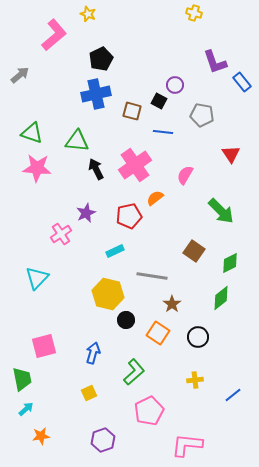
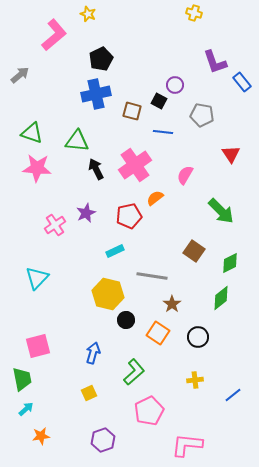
pink cross at (61, 234): moved 6 px left, 9 px up
pink square at (44, 346): moved 6 px left
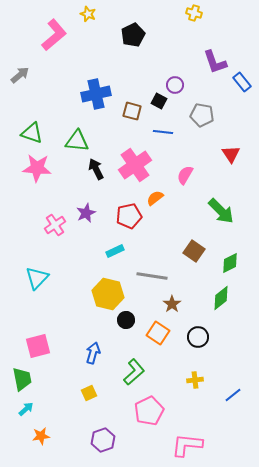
black pentagon at (101, 59): moved 32 px right, 24 px up
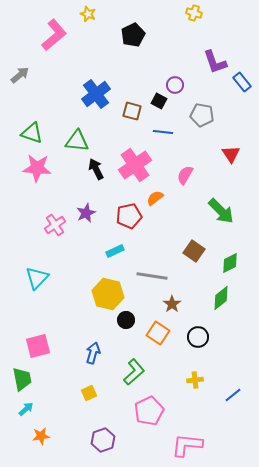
blue cross at (96, 94): rotated 24 degrees counterclockwise
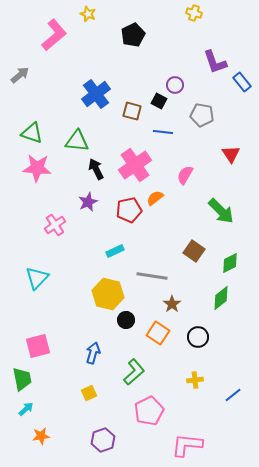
purple star at (86, 213): moved 2 px right, 11 px up
red pentagon at (129, 216): moved 6 px up
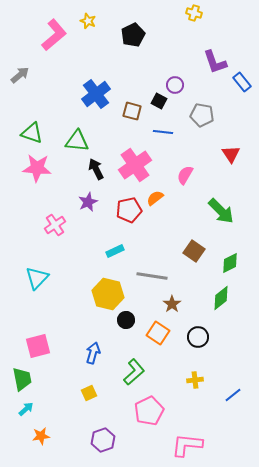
yellow star at (88, 14): moved 7 px down
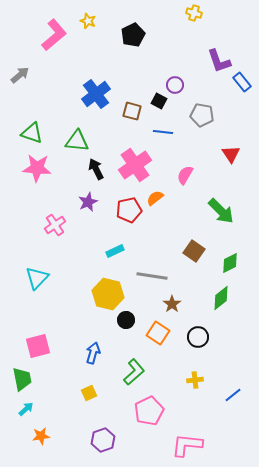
purple L-shape at (215, 62): moved 4 px right, 1 px up
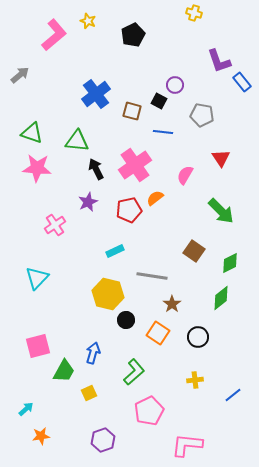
red triangle at (231, 154): moved 10 px left, 4 px down
green trapezoid at (22, 379): moved 42 px right, 8 px up; rotated 40 degrees clockwise
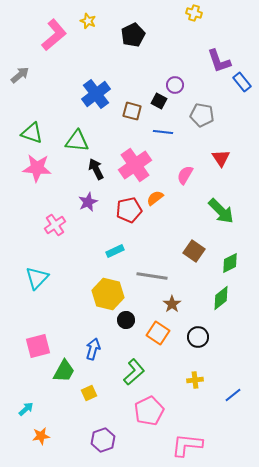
blue arrow at (93, 353): moved 4 px up
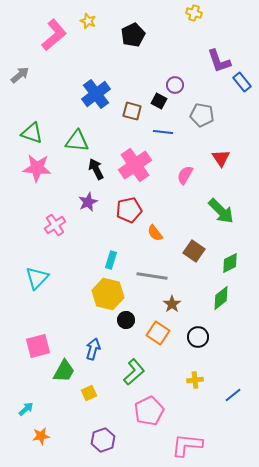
orange semicircle at (155, 198): moved 35 px down; rotated 90 degrees counterclockwise
cyan rectangle at (115, 251): moved 4 px left, 9 px down; rotated 48 degrees counterclockwise
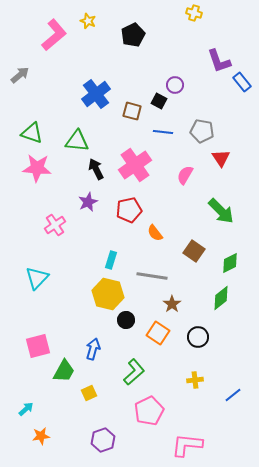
gray pentagon at (202, 115): moved 16 px down
